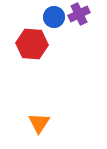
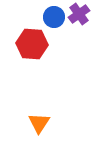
purple cross: rotated 10 degrees counterclockwise
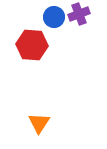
purple cross: rotated 15 degrees clockwise
red hexagon: moved 1 px down
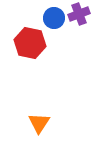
blue circle: moved 1 px down
red hexagon: moved 2 px left, 2 px up; rotated 8 degrees clockwise
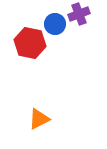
blue circle: moved 1 px right, 6 px down
orange triangle: moved 4 px up; rotated 30 degrees clockwise
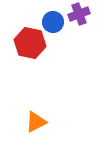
blue circle: moved 2 px left, 2 px up
orange triangle: moved 3 px left, 3 px down
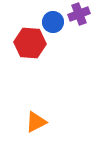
red hexagon: rotated 8 degrees counterclockwise
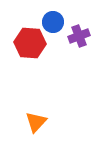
purple cross: moved 22 px down
orange triangle: rotated 20 degrees counterclockwise
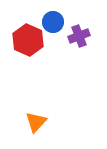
red hexagon: moved 2 px left, 3 px up; rotated 20 degrees clockwise
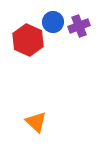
purple cross: moved 10 px up
orange triangle: rotated 30 degrees counterclockwise
